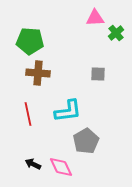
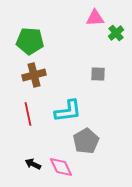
brown cross: moved 4 px left, 2 px down; rotated 20 degrees counterclockwise
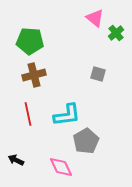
pink triangle: rotated 42 degrees clockwise
gray square: rotated 14 degrees clockwise
cyan L-shape: moved 1 px left, 4 px down
black arrow: moved 17 px left, 4 px up
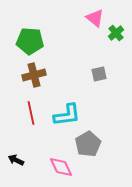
gray square: moved 1 px right; rotated 28 degrees counterclockwise
red line: moved 3 px right, 1 px up
gray pentagon: moved 2 px right, 3 px down
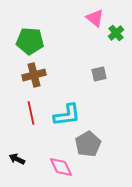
black arrow: moved 1 px right, 1 px up
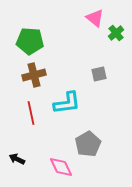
cyan L-shape: moved 12 px up
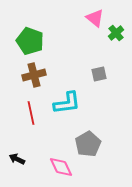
green pentagon: rotated 16 degrees clockwise
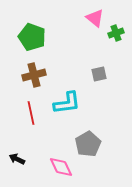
green cross: rotated 21 degrees clockwise
green pentagon: moved 2 px right, 4 px up
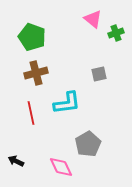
pink triangle: moved 2 px left, 1 px down
brown cross: moved 2 px right, 2 px up
black arrow: moved 1 px left, 2 px down
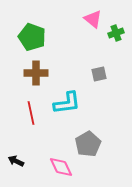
brown cross: rotated 15 degrees clockwise
